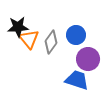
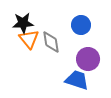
black star: moved 5 px right, 4 px up
blue circle: moved 5 px right, 10 px up
gray diamond: rotated 45 degrees counterclockwise
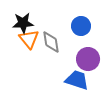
blue circle: moved 1 px down
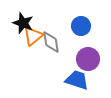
black star: rotated 25 degrees clockwise
orange triangle: moved 4 px right, 3 px up; rotated 30 degrees clockwise
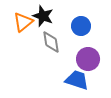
black star: moved 20 px right, 7 px up
orange triangle: moved 10 px left, 14 px up
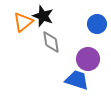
blue circle: moved 16 px right, 2 px up
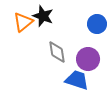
gray diamond: moved 6 px right, 10 px down
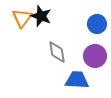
black star: moved 2 px left
orange triangle: moved 1 px left, 4 px up; rotated 15 degrees counterclockwise
purple circle: moved 7 px right, 3 px up
blue trapezoid: rotated 15 degrees counterclockwise
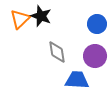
orange triangle: moved 2 px left, 1 px down; rotated 10 degrees clockwise
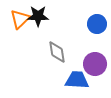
black star: moved 3 px left; rotated 20 degrees counterclockwise
purple circle: moved 8 px down
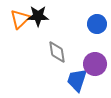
blue trapezoid: rotated 75 degrees counterclockwise
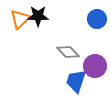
blue circle: moved 5 px up
gray diamond: moved 11 px right; rotated 35 degrees counterclockwise
purple circle: moved 2 px down
blue trapezoid: moved 1 px left, 1 px down
